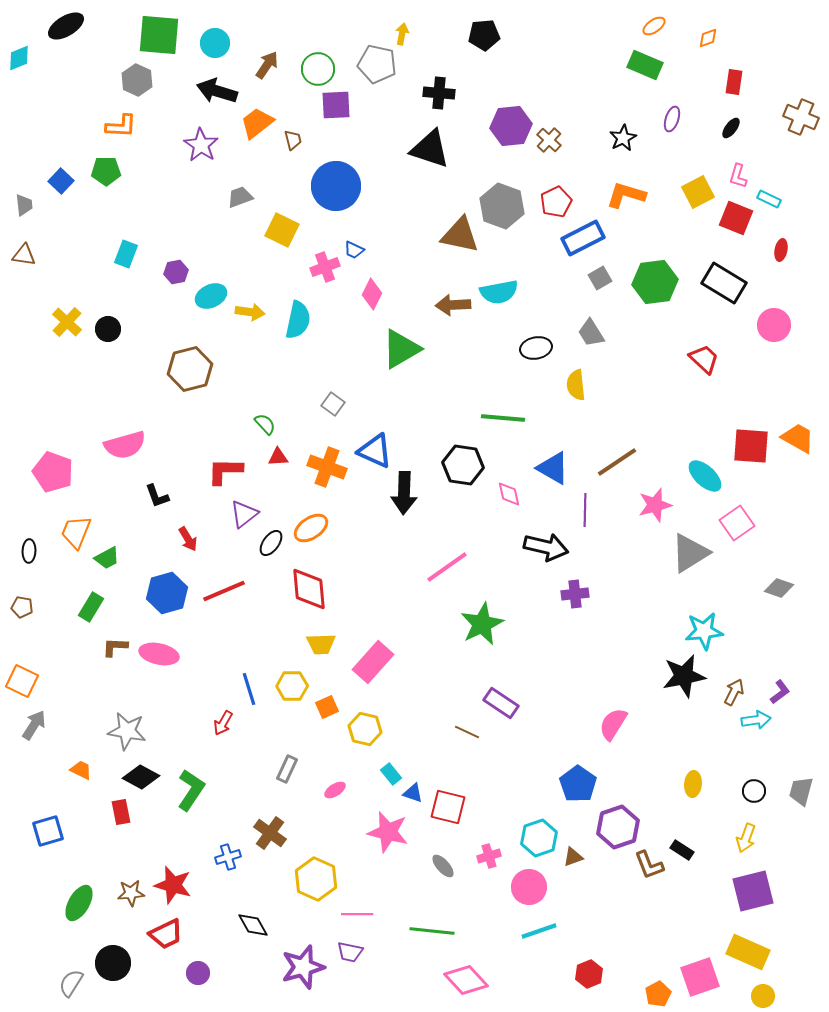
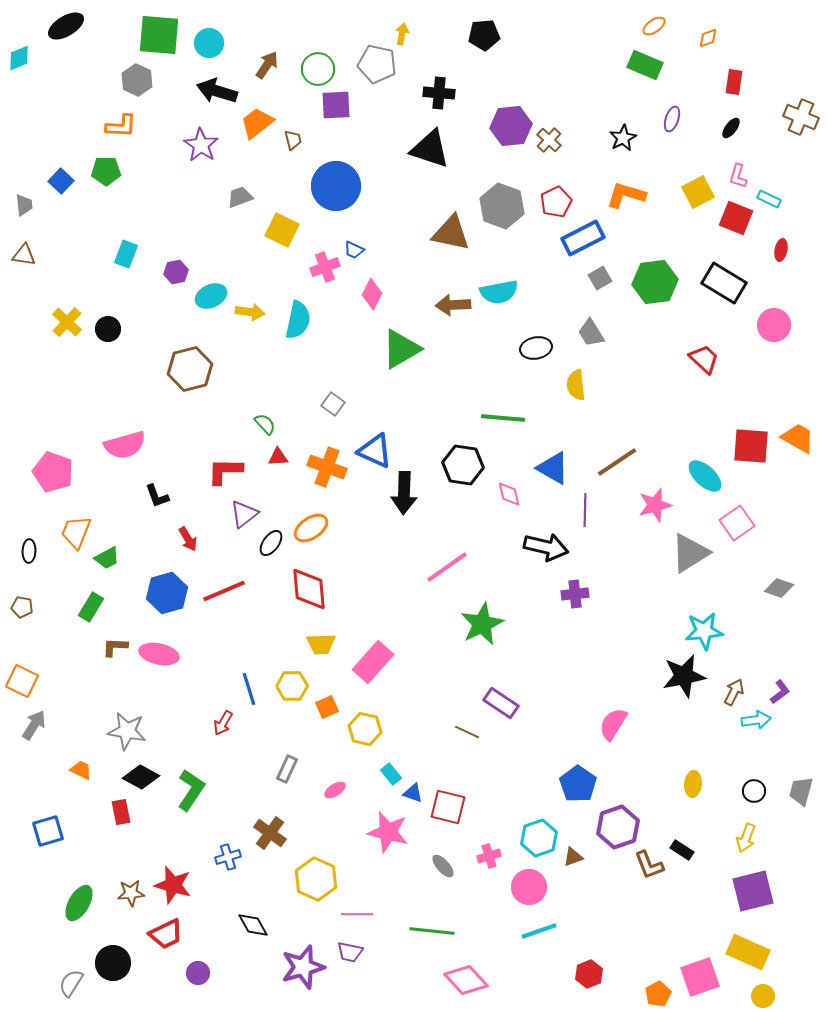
cyan circle at (215, 43): moved 6 px left
brown triangle at (460, 235): moved 9 px left, 2 px up
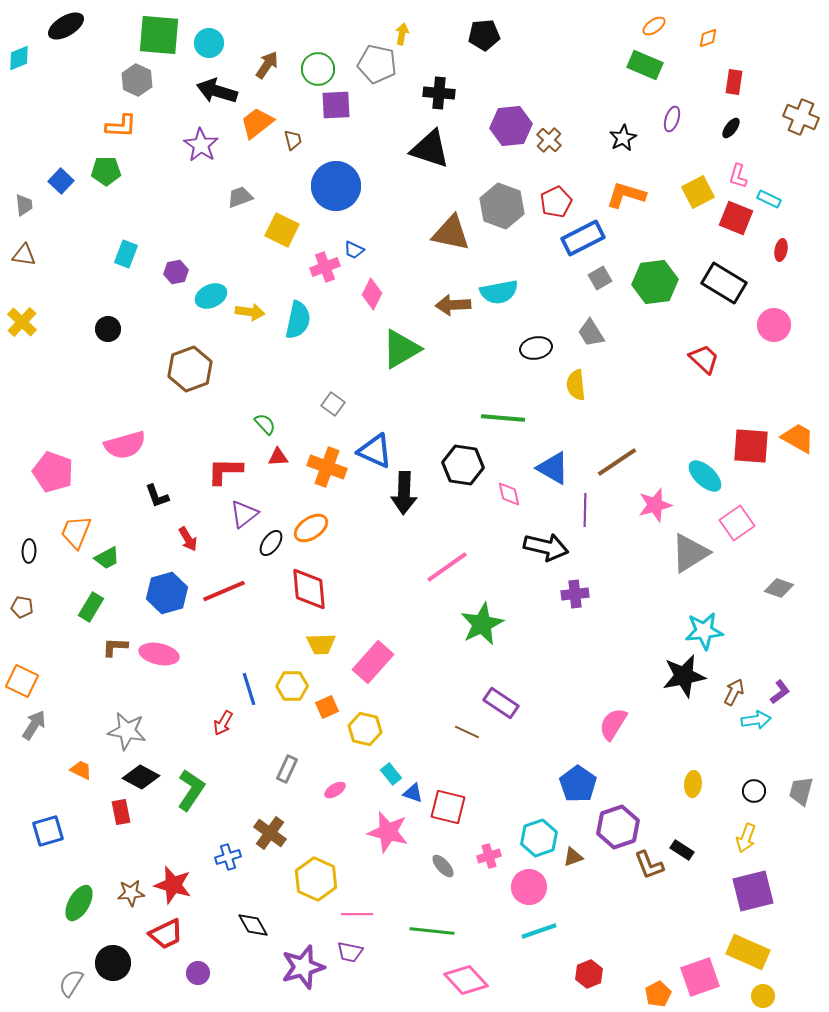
yellow cross at (67, 322): moved 45 px left
brown hexagon at (190, 369): rotated 6 degrees counterclockwise
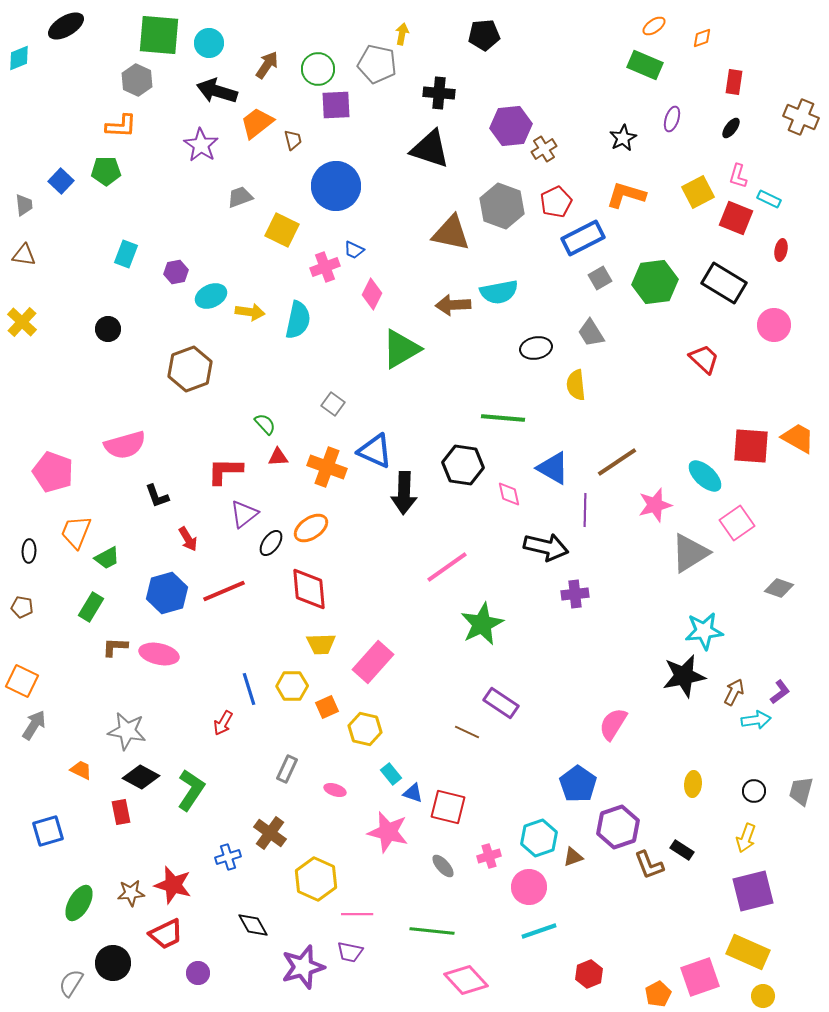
orange diamond at (708, 38): moved 6 px left
brown cross at (549, 140): moved 5 px left, 9 px down; rotated 15 degrees clockwise
pink ellipse at (335, 790): rotated 50 degrees clockwise
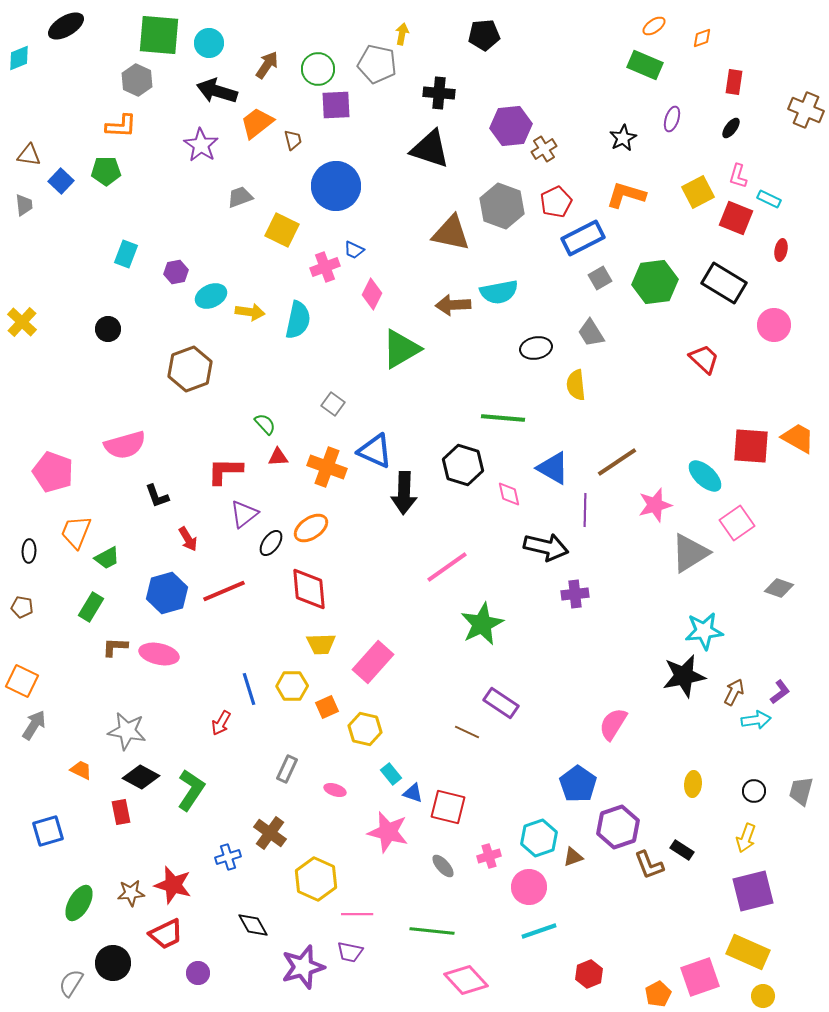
brown cross at (801, 117): moved 5 px right, 7 px up
brown triangle at (24, 255): moved 5 px right, 100 px up
black hexagon at (463, 465): rotated 9 degrees clockwise
red arrow at (223, 723): moved 2 px left
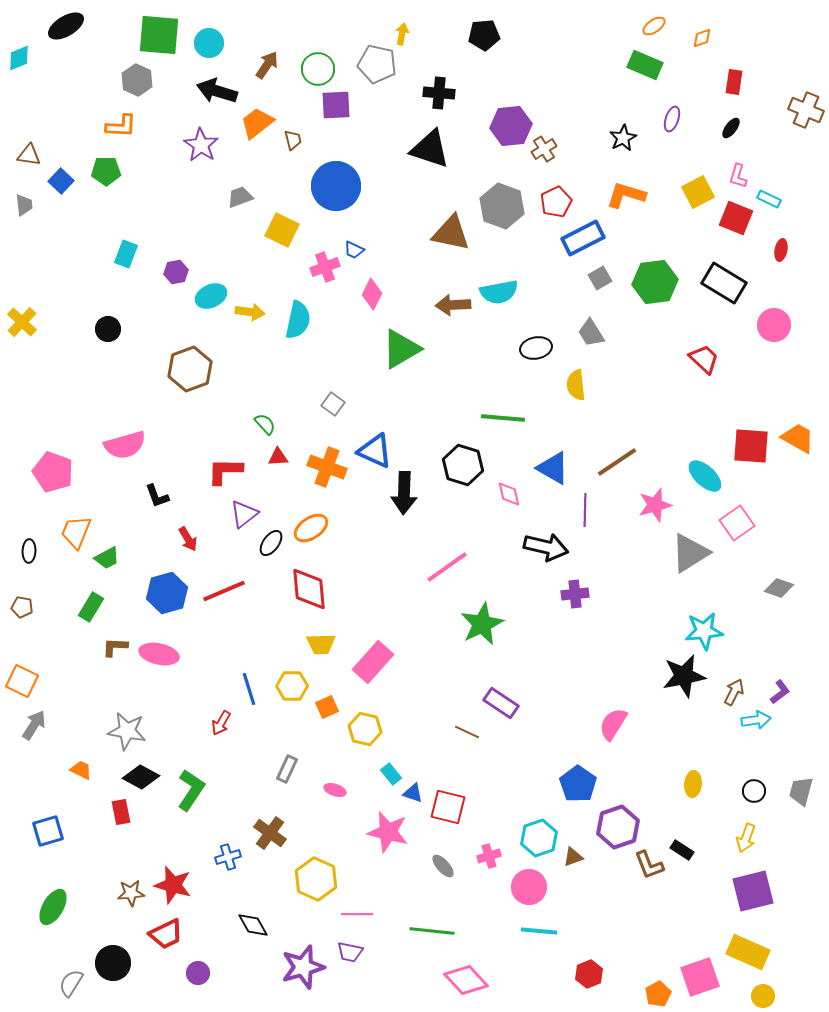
green ellipse at (79, 903): moved 26 px left, 4 px down
cyan line at (539, 931): rotated 24 degrees clockwise
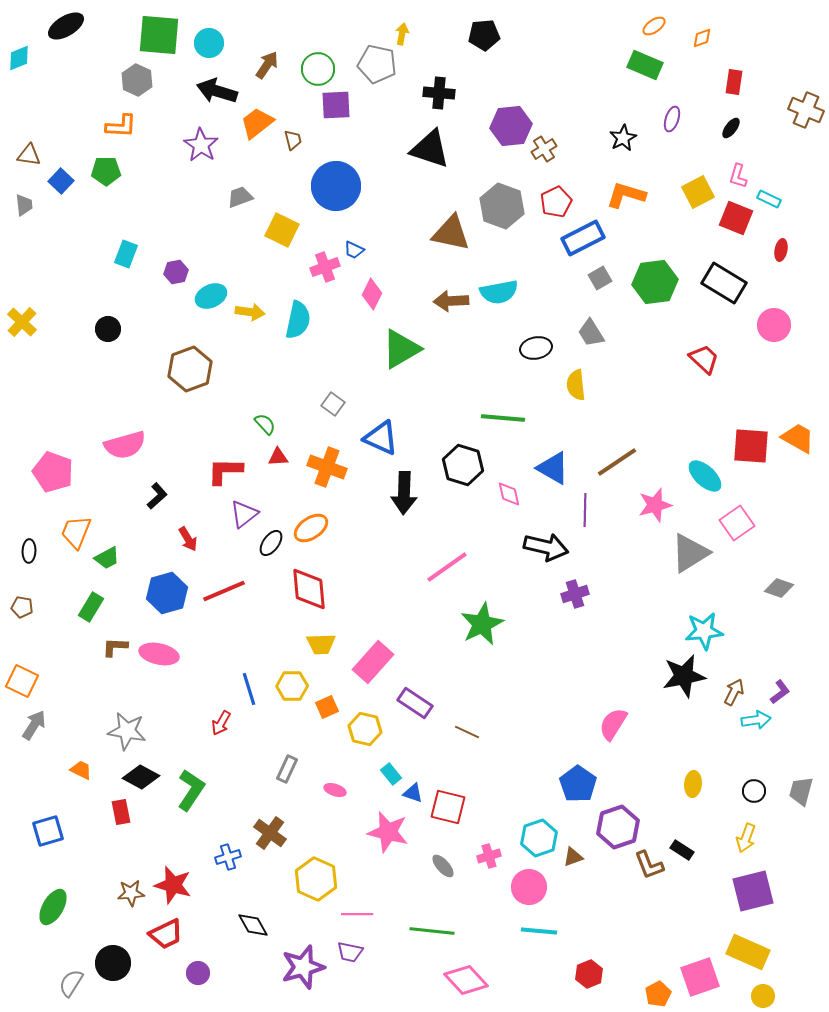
brown arrow at (453, 305): moved 2 px left, 4 px up
blue triangle at (375, 451): moved 6 px right, 13 px up
black L-shape at (157, 496): rotated 112 degrees counterclockwise
purple cross at (575, 594): rotated 12 degrees counterclockwise
purple rectangle at (501, 703): moved 86 px left
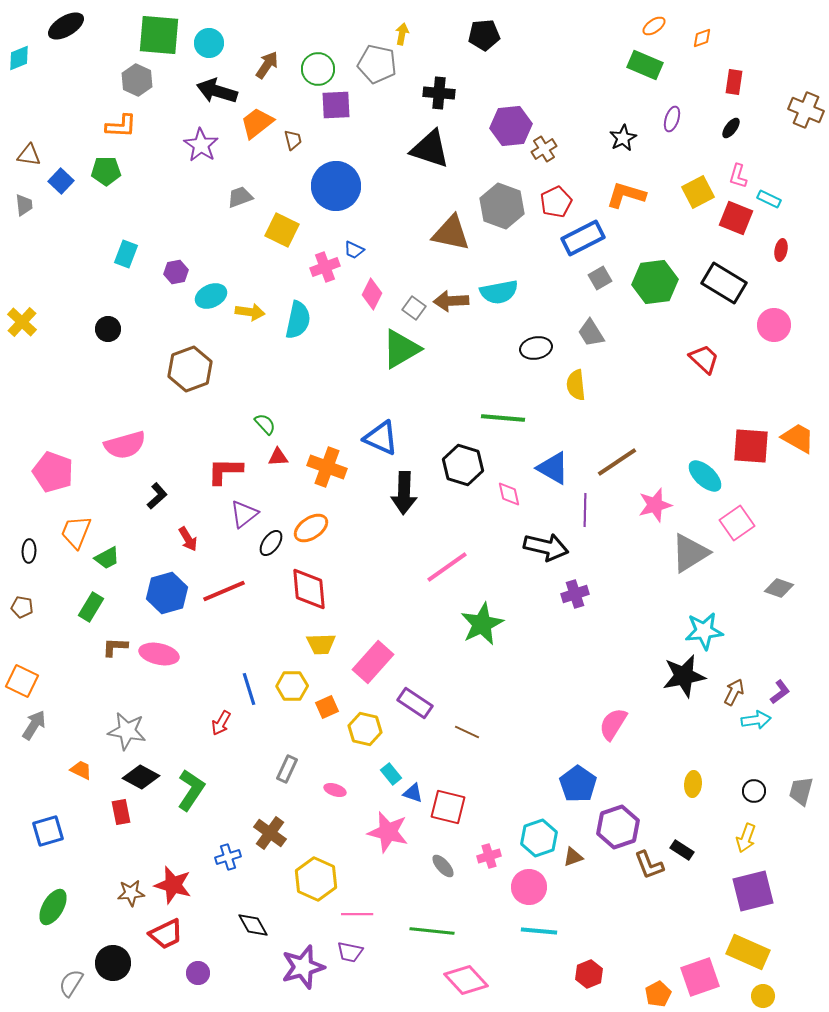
gray square at (333, 404): moved 81 px right, 96 px up
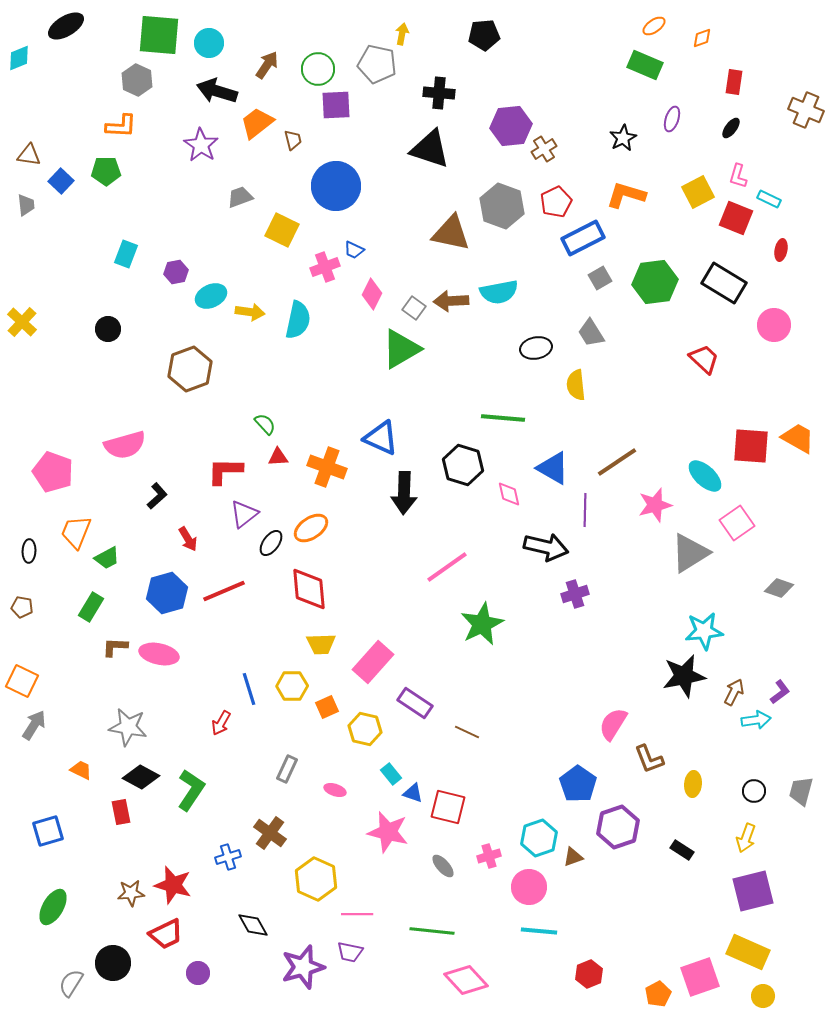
gray trapezoid at (24, 205): moved 2 px right
gray star at (127, 731): moved 1 px right, 4 px up
brown L-shape at (649, 865): moved 106 px up
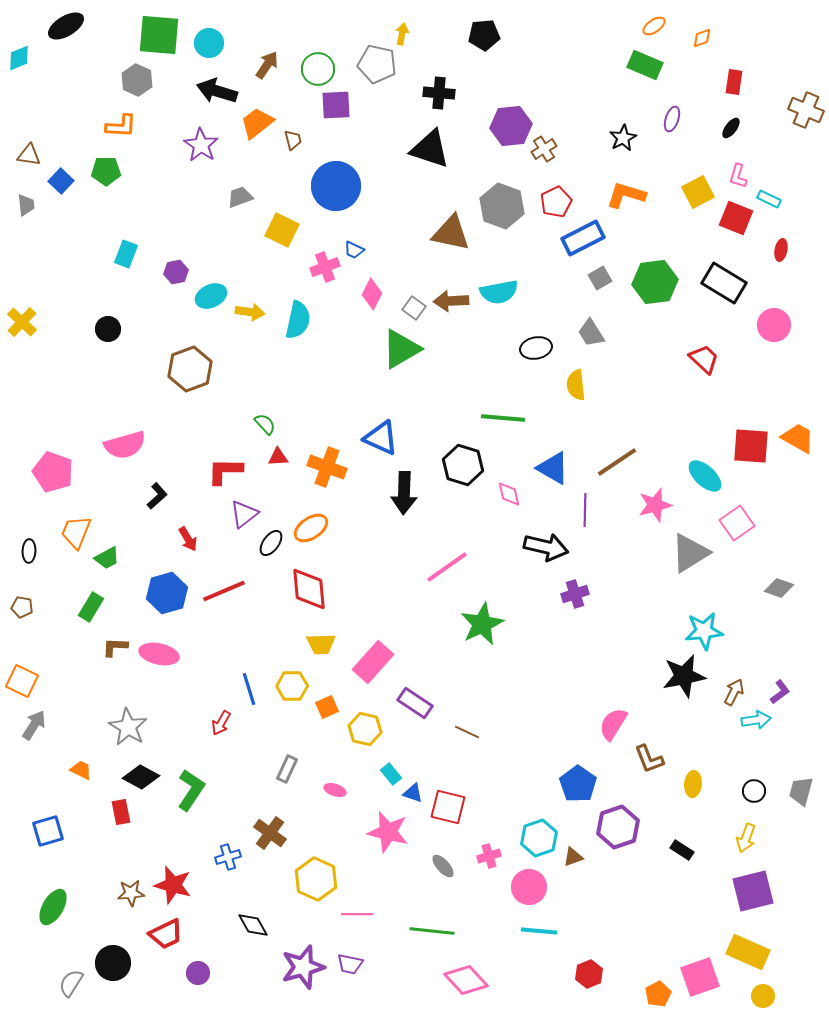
gray star at (128, 727): rotated 21 degrees clockwise
purple trapezoid at (350, 952): moved 12 px down
